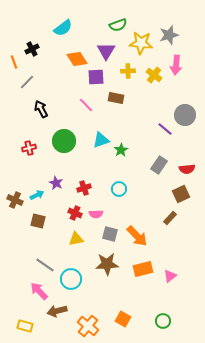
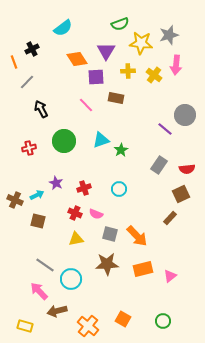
green semicircle at (118, 25): moved 2 px right, 1 px up
pink semicircle at (96, 214): rotated 24 degrees clockwise
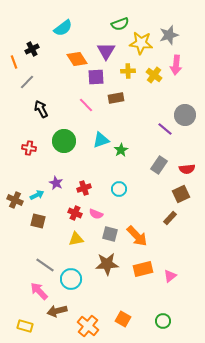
brown rectangle at (116, 98): rotated 21 degrees counterclockwise
red cross at (29, 148): rotated 24 degrees clockwise
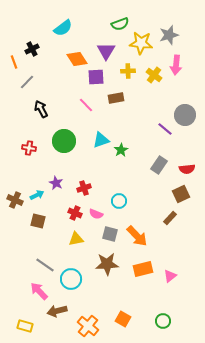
cyan circle at (119, 189): moved 12 px down
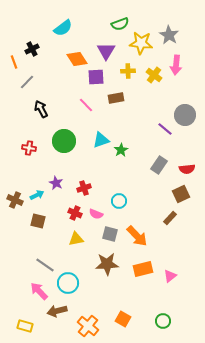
gray star at (169, 35): rotated 24 degrees counterclockwise
cyan circle at (71, 279): moved 3 px left, 4 px down
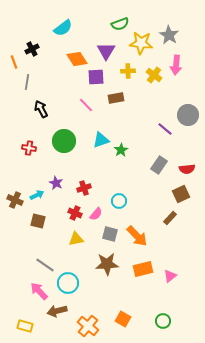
gray line at (27, 82): rotated 35 degrees counterclockwise
gray circle at (185, 115): moved 3 px right
pink semicircle at (96, 214): rotated 72 degrees counterclockwise
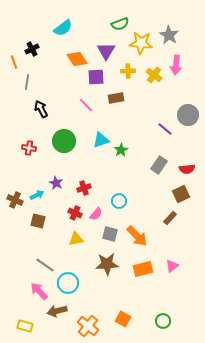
pink triangle at (170, 276): moved 2 px right, 10 px up
